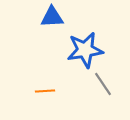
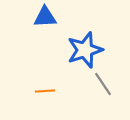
blue triangle: moved 7 px left
blue star: rotated 9 degrees counterclockwise
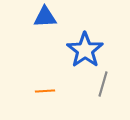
blue star: rotated 18 degrees counterclockwise
gray line: rotated 50 degrees clockwise
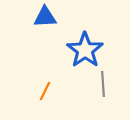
gray line: rotated 20 degrees counterclockwise
orange line: rotated 60 degrees counterclockwise
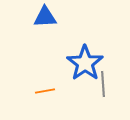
blue star: moved 13 px down
orange line: rotated 54 degrees clockwise
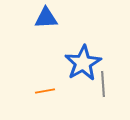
blue triangle: moved 1 px right, 1 px down
blue star: moved 2 px left; rotated 6 degrees clockwise
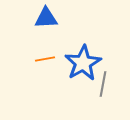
gray line: rotated 15 degrees clockwise
orange line: moved 32 px up
